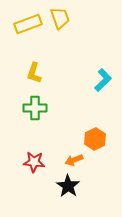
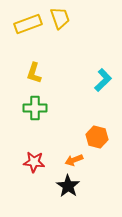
orange hexagon: moved 2 px right, 2 px up; rotated 20 degrees counterclockwise
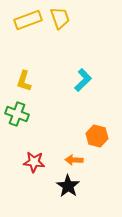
yellow rectangle: moved 4 px up
yellow L-shape: moved 10 px left, 8 px down
cyan L-shape: moved 20 px left
green cross: moved 18 px left, 6 px down; rotated 20 degrees clockwise
orange hexagon: moved 1 px up
orange arrow: rotated 24 degrees clockwise
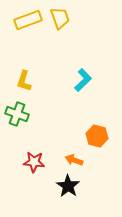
orange arrow: rotated 18 degrees clockwise
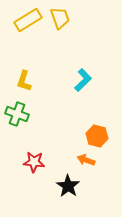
yellow rectangle: rotated 12 degrees counterclockwise
orange arrow: moved 12 px right
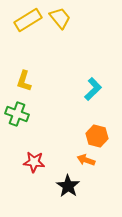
yellow trapezoid: rotated 20 degrees counterclockwise
cyan L-shape: moved 10 px right, 9 px down
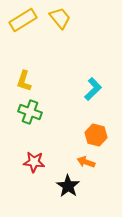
yellow rectangle: moved 5 px left
green cross: moved 13 px right, 2 px up
orange hexagon: moved 1 px left, 1 px up
orange arrow: moved 2 px down
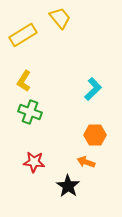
yellow rectangle: moved 15 px down
yellow L-shape: rotated 15 degrees clockwise
orange hexagon: moved 1 px left; rotated 15 degrees counterclockwise
